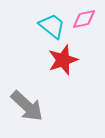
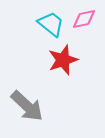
cyan trapezoid: moved 1 px left, 2 px up
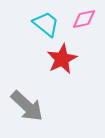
cyan trapezoid: moved 5 px left
red star: moved 1 px left, 1 px up; rotated 8 degrees counterclockwise
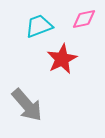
cyan trapezoid: moved 7 px left, 2 px down; rotated 60 degrees counterclockwise
gray arrow: moved 1 px up; rotated 6 degrees clockwise
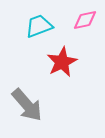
pink diamond: moved 1 px right, 1 px down
red star: moved 3 px down
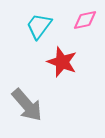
cyan trapezoid: rotated 32 degrees counterclockwise
red star: rotated 24 degrees counterclockwise
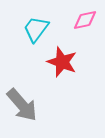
cyan trapezoid: moved 3 px left, 3 px down
gray arrow: moved 5 px left
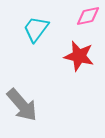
pink diamond: moved 3 px right, 4 px up
red star: moved 17 px right, 6 px up; rotated 8 degrees counterclockwise
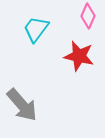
pink diamond: rotated 55 degrees counterclockwise
